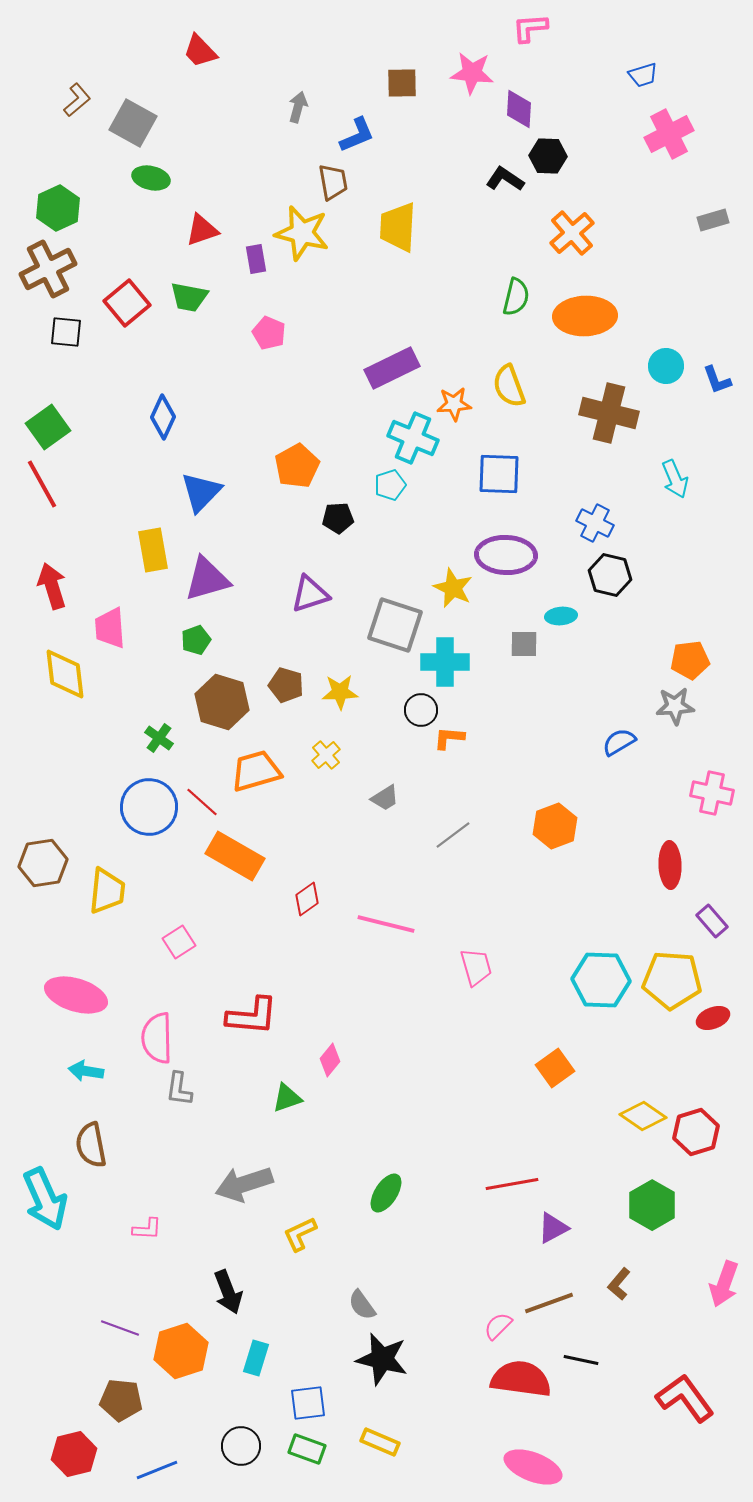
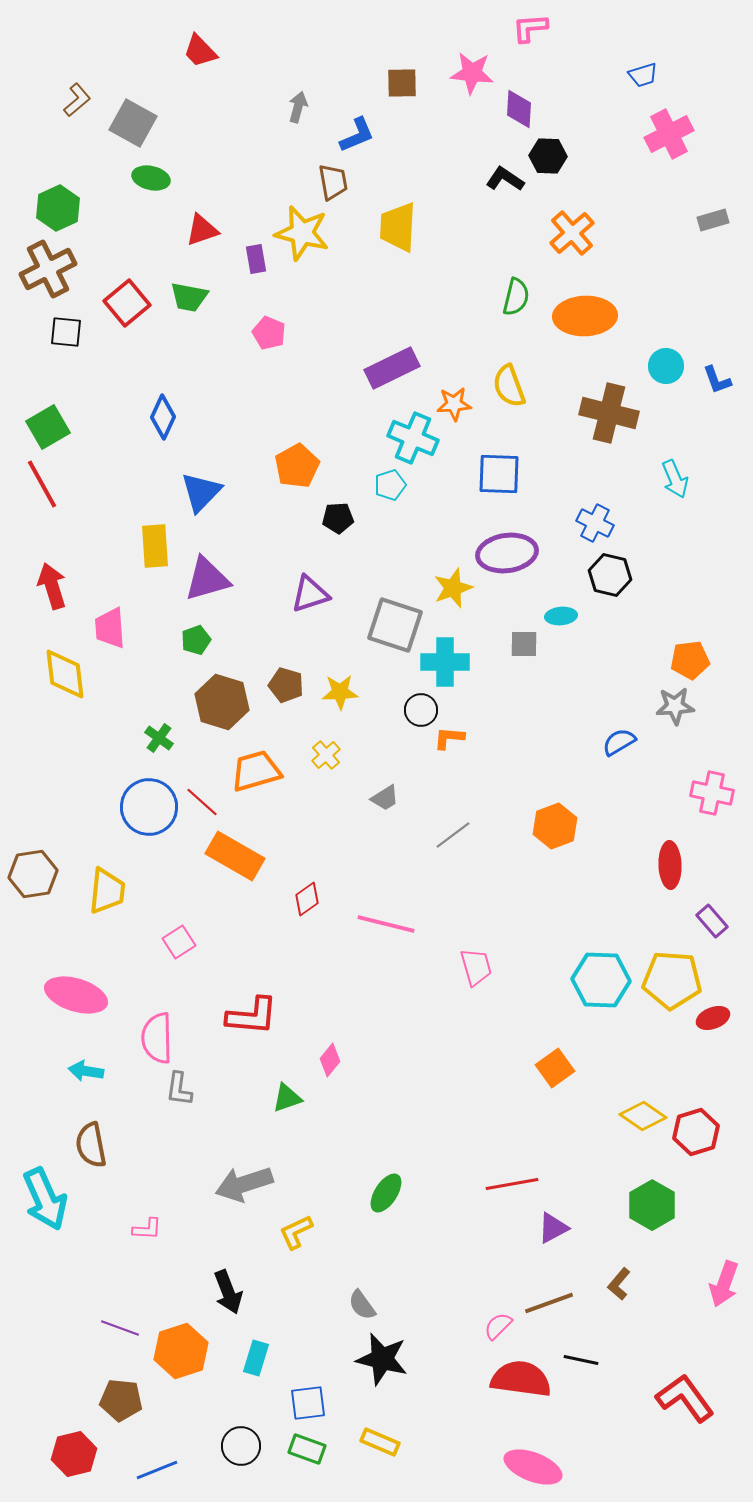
green square at (48, 427): rotated 6 degrees clockwise
yellow rectangle at (153, 550): moved 2 px right, 4 px up; rotated 6 degrees clockwise
purple ellipse at (506, 555): moved 1 px right, 2 px up; rotated 10 degrees counterclockwise
yellow star at (453, 588): rotated 27 degrees clockwise
brown hexagon at (43, 863): moved 10 px left, 11 px down
yellow L-shape at (300, 1234): moved 4 px left, 2 px up
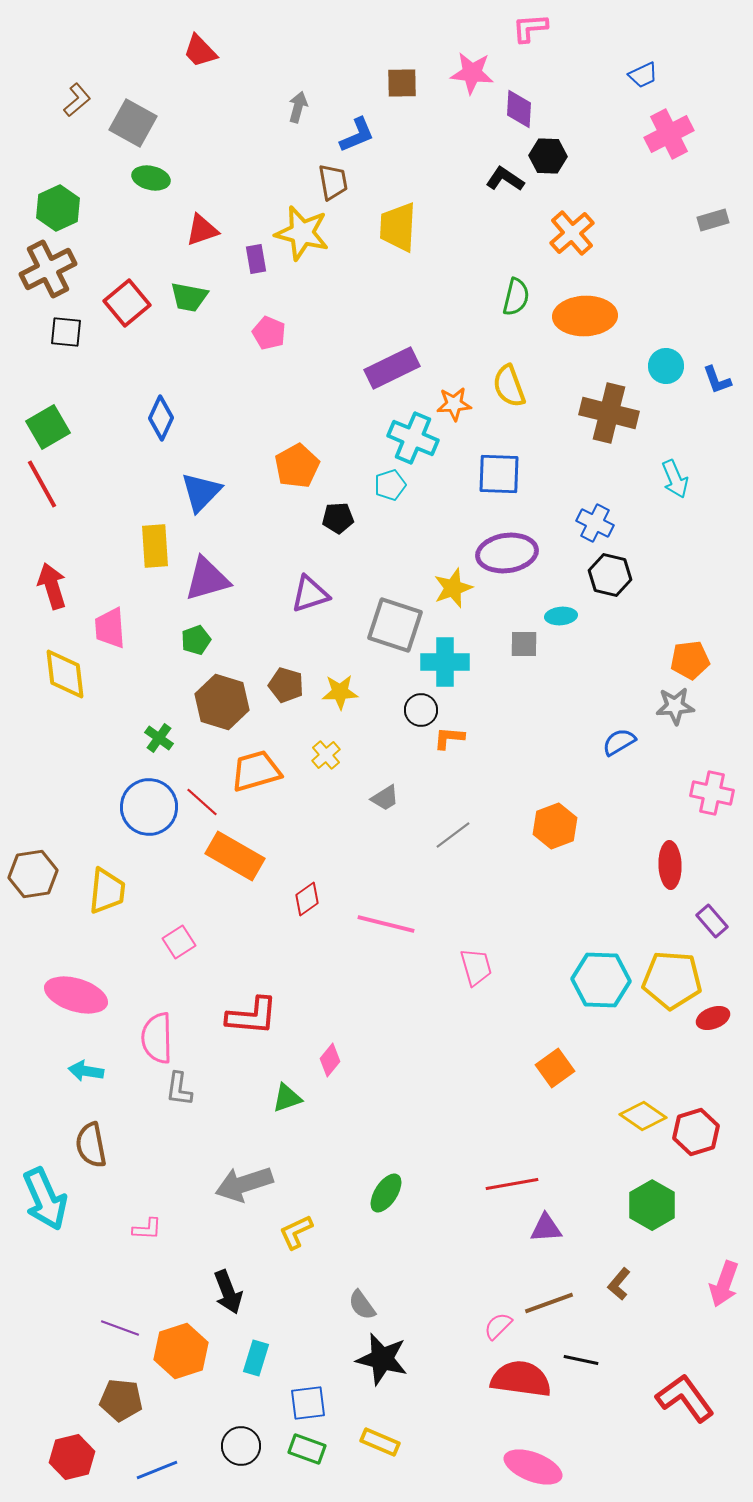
blue trapezoid at (643, 75): rotated 8 degrees counterclockwise
blue diamond at (163, 417): moved 2 px left, 1 px down
purple triangle at (553, 1228): moved 7 px left; rotated 24 degrees clockwise
red hexagon at (74, 1454): moved 2 px left, 3 px down
